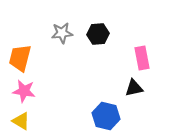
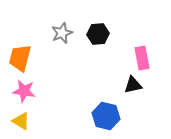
gray star: rotated 15 degrees counterclockwise
black triangle: moved 1 px left, 3 px up
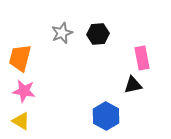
blue hexagon: rotated 16 degrees clockwise
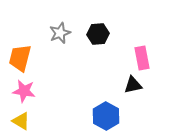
gray star: moved 2 px left
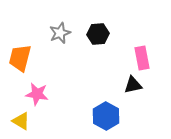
pink star: moved 13 px right, 3 px down
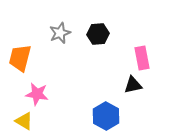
yellow triangle: moved 3 px right
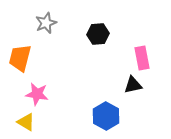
gray star: moved 14 px left, 10 px up
yellow triangle: moved 2 px right, 1 px down
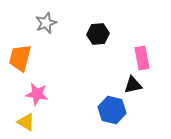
blue hexagon: moved 6 px right, 6 px up; rotated 16 degrees counterclockwise
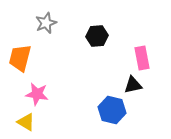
black hexagon: moved 1 px left, 2 px down
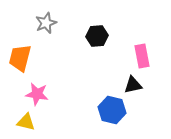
pink rectangle: moved 2 px up
yellow triangle: rotated 18 degrees counterclockwise
